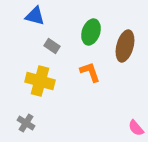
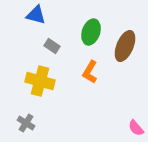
blue triangle: moved 1 px right, 1 px up
brown ellipse: rotated 8 degrees clockwise
orange L-shape: rotated 130 degrees counterclockwise
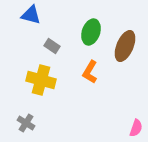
blue triangle: moved 5 px left
yellow cross: moved 1 px right, 1 px up
pink semicircle: rotated 120 degrees counterclockwise
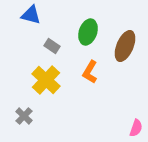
green ellipse: moved 3 px left
yellow cross: moved 5 px right; rotated 28 degrees clockwise
gray cross: moved 2 px left, 7 px up; rotated 12 degrees clockwise
